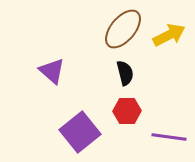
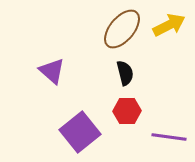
brown ellipse: moved 1 px left
yellow arrow: moved 10 px up
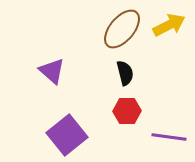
purple square: moved 13 px left, 3 px down
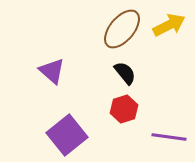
black semicircle: rotated 25 degrees counterclockwise
red hexagon: moved 3 px left, 2 px up; rotated 16 degrees counterclockwise
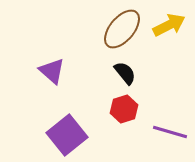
purple line: moved 1 px right, 5 px up; rotated 8 degrees clockwise
